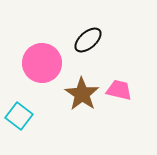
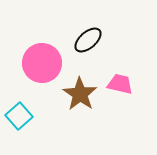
pink trapezoid: moved 1 px right, 6 px up
brown star: moved 2 px left
cyan square: rotated 12 degrees clockwise
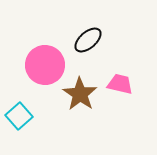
pink circle: moved 3 px right, 2 px down
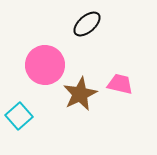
black ellipse: moved 1 px left, 16 px up
brown star: rotated 12 degrees clockwise
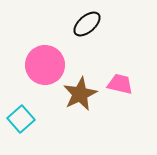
cyan square: moved 2 px right, 3 px down
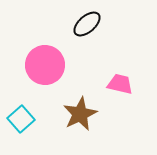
brown star: moved 20 px down
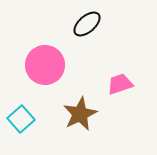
pink trapezoid: rotated 32 degrees counterclockwise
